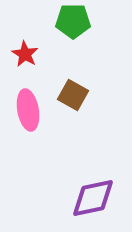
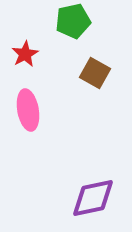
green pentagon: rotated 12 degrees counterclockwise
red star: rotated 12 degrees clockwise
brown square: moved 22 px right, 22 px up
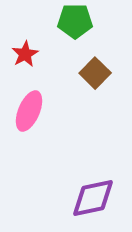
green pentagon: moved 2 px right; rotated 12 degrees clockwise
brown square: rotated 16 degrees clockwise
pink ellipse: moved 1 px right, 1 px down; rotated 33 degrees clockwise
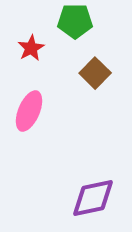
red star: moved 6 px right, 6 px up
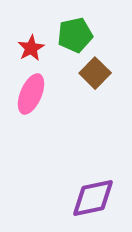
green pentagon: moved 14 px down; rotated 12 degrees counterclockwise
pink ellipse: moved 2 px right, 17 px up
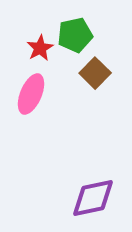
red star: moved 9 px right
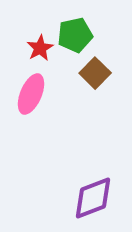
purple diamond: rotated 9 degrees counterclockwise
